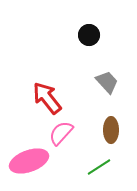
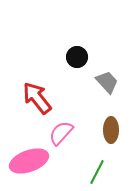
black circle: moved 12 px left, 22 px down
red arrow: moved 10 px left
green line: moved 2 px left, 5 px down; rotated 30 degrees counterclockwise
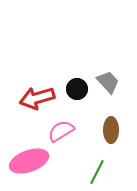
black circle: moved 32 px down
gray trapezoid: moved 1 px right
red arrow: rotated 68 degrees counterclockwise
pink semicircle: moved 2 px up; rotated 16 degrees clockwise
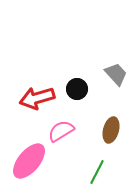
gray trapezoid: moved 8 px right, 8 px up
brown ellipse: rotated 15 degrees clockwise
pink ellipse: rotated 30 degrees counterclockwise
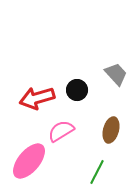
black circle: moved 1 px down
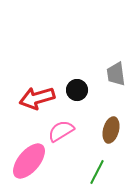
gray trapezoid: rotated 145 degrees counterclockwise
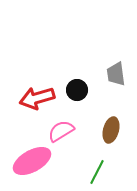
pink ellipse: moved 3 px right; rotated 21 degrees clockwise
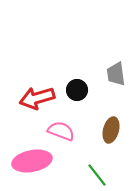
pink semicircle: rotated 52 degrees clockwise
pink ellipse: rotated 18 degrees clockwise
green line: moved 3 px down; rotated 65 degrees counterclockwise
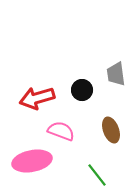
black circle: moved 5 px right
brown ellipse: rotated 35 degrees counterclockwise
